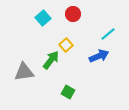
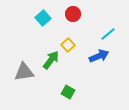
yellow square: moved 2 px right
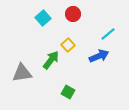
gray triangle: moved 2 px left, 1 px down
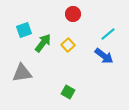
cyan square: moved 19 px left, 12 px down; rotated 21 degrees clockwise
blue arrow: moved 5 px right; rotated 60 degrees clockwise
green arrow: moved 8 px left, 17 px up
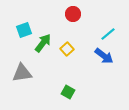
yellow square: moved 1 px left, 4 px down
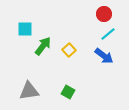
red circle: moved 31 px right
cyan square: moved 1 px right, 1 px up; rotated 21 degrees clockwise
green arrow: moved 3 px down
yellow square: moved 2 px right, 1 px down
gray triangle: moved 7 px right, 18 px down
